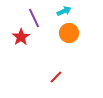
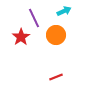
orange circle: moved 13 px left, 2 px down
red line: rotated 24 degrees clockwise
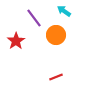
cyan arrow: rotated 120 degrees counterclockwise
purple line: rotated 12 degrees counterclockwise
red star: moved 5 px left, 4 px down
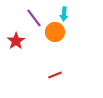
cyan arrow: moved 3 px down; rotated 120 degrees counterclockwise
orange circle: moved 1 px left, 3 px up
red line: moved 1 px left, 2 px up
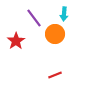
orange circle: moved 2 px down
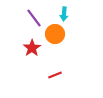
red star: moved 16 px right, 7 px down
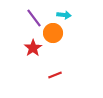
cyan arrow: moved 1 px down; rotated 88 degrees counterclockwise
orange circle: moved 2 px left, 1 px up
red star: moved 1 px right
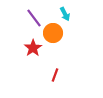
cyan arrow: moved 1 px right, 1 px up; rotated 56 degrees clockwise
red line: rotated 48 degrees counterclockwise
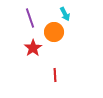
purple line: moved 4 px left; rotated 18 degrees clockwise
orange circle: moved 1 px right, 1 px up
red line: rotated 24 degrees counterclockwise
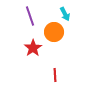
purple line: moved 2 px up
